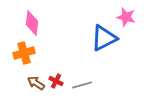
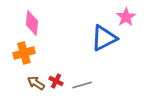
pink star: rotated 24 degrees clockwise
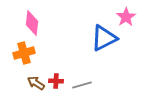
red cross: rotated 24 degrees counterclockwise
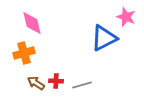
pink star: rotated 18 degrees counterclockwise
pink diamond: rotated 20 degrees counterclockwise
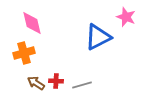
blue triangle: moved 6 px left, 1 px up
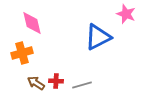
pink star: moved 3 px up
orange cross: moved 2 px left
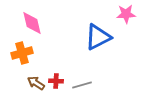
pink star: rotated 24 degrees counterclockwise
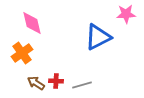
orange cross: rotated 20 degrees counterclockwise
